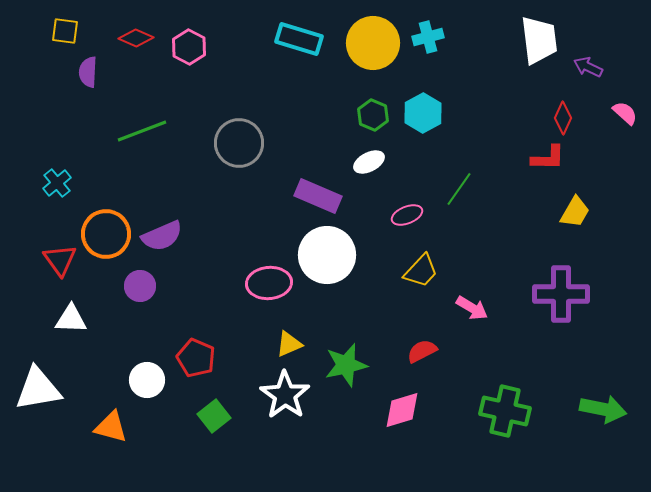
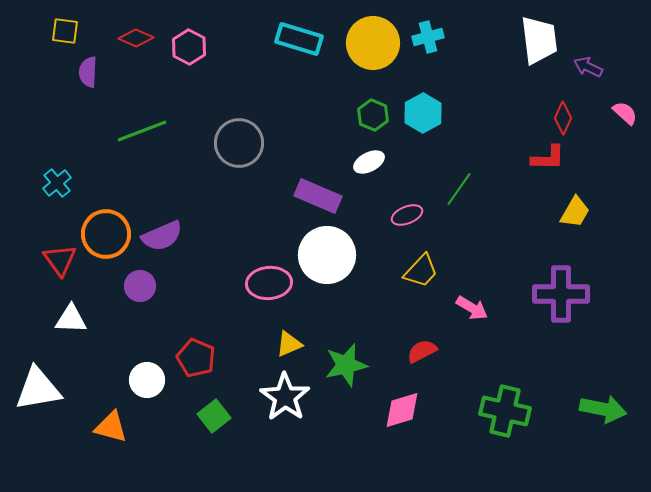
white star at (285, 395): moved 2 px down
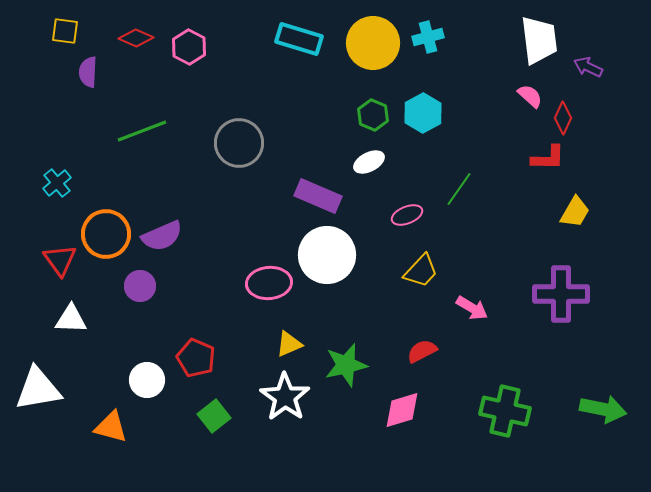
pink semicircle at (625, 113): moved 95 px left, 17 px up
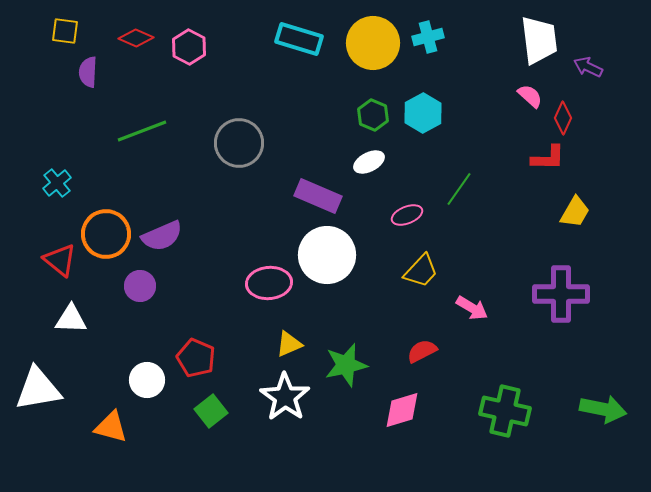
red triangle at (60, 260): rotated 15 degrees counterclockwise
green square at (214, 416): moved 3 px left, 5 px up
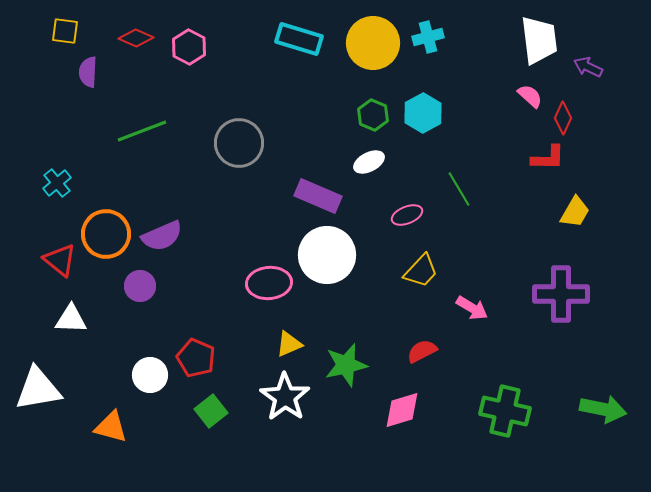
green line at (459, 189): rotated 66 degrees counterclockwise
white circle at (147, 380): moved 3 px right, 5 px up
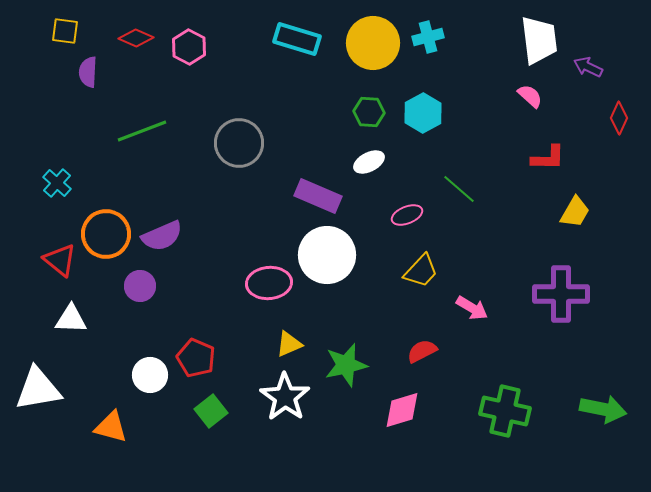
cyan rectangle at (299, 39): moved 2 px left
green hexagon at (373, 115): moved 4 px left, 3 px up; rotated 20 degrees counterclockwise
red diamond at (563, 118): moved 56 px right
cyan cross at (57, 183): rotated 8 degrees counterclockwise
green line at (459, 189): rotated 18 degrees counterclockwise
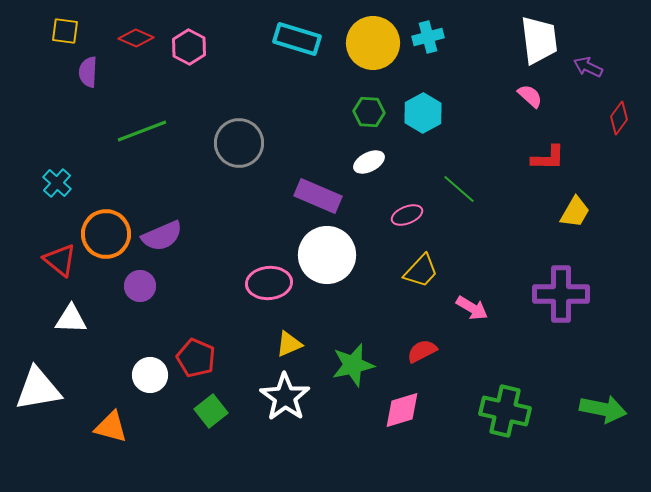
red diamond at (619, 118): rotated 12 degrees clockwise
green star at (346, 365): moved 7 px right
